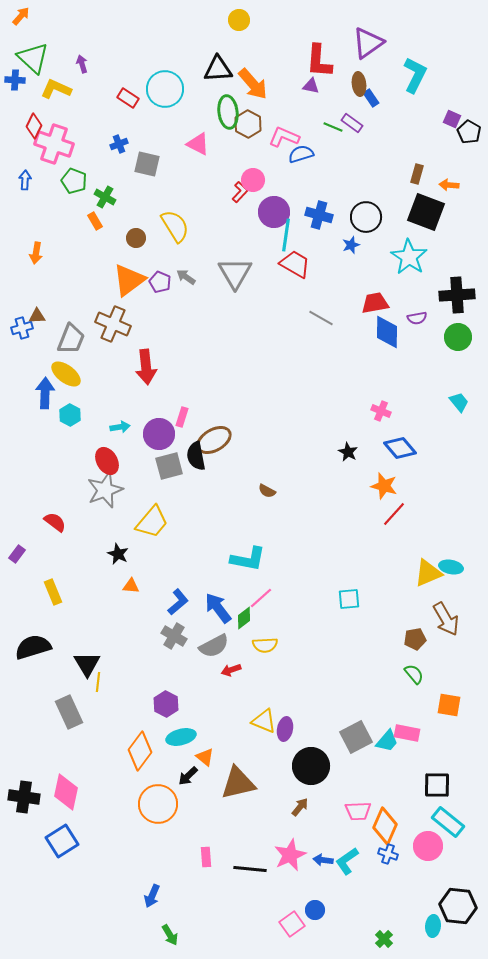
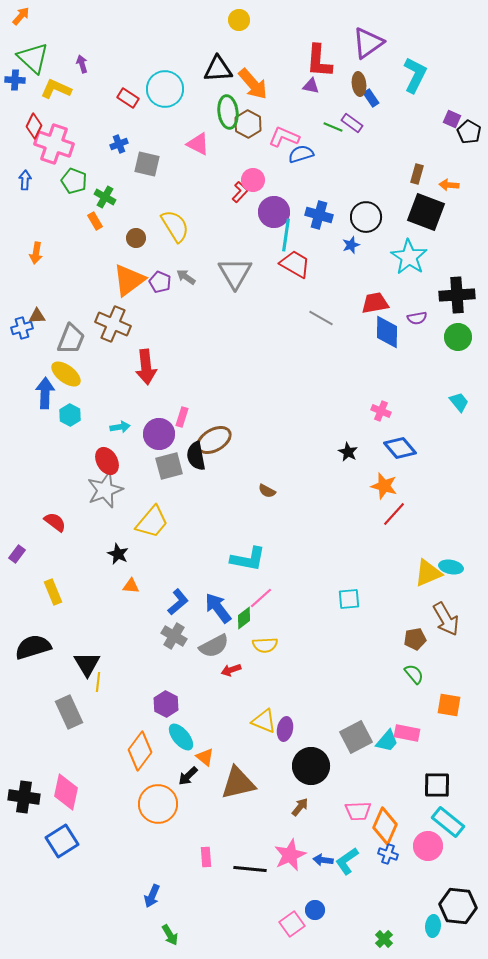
cyan ellipse at (181, 737): rotated 64 degrees clockwise
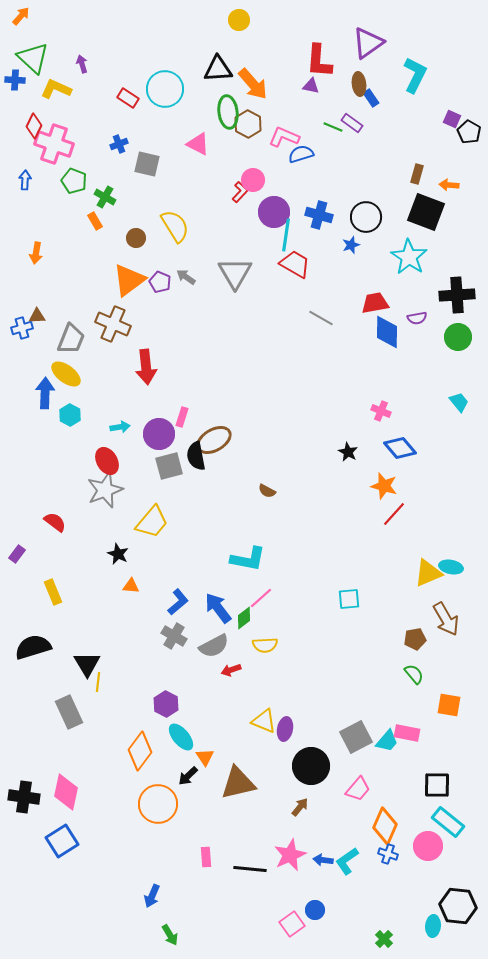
orange triangle at (205, 757): rotated 18 degrees clockwise
pink trapezoid at (358, 811): moved 22 px up; rotated 48 degrees counterclockwise
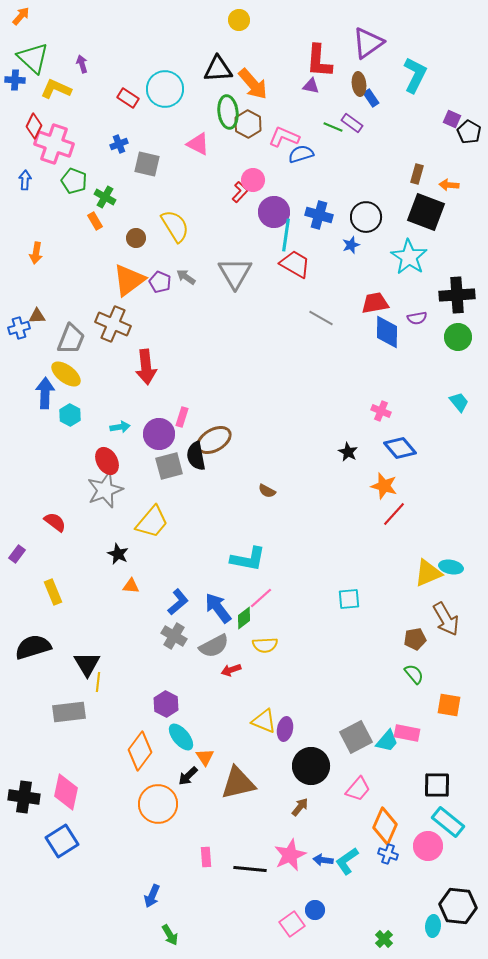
blue cross at (22, 328): moved 3 px left
gray rectangle at (69, 712): rotated 72 degrees counterclockwise
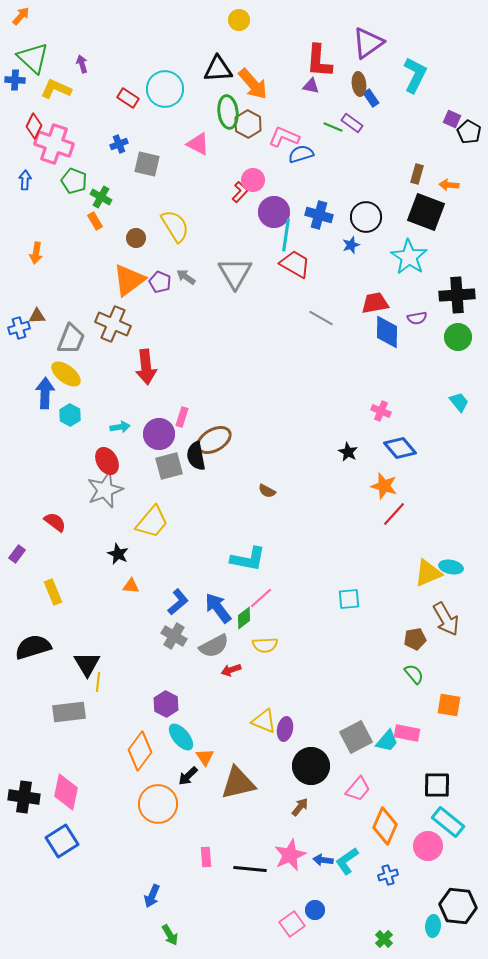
green cross at (105, 197): moved 4 px left
blue cross at (388, 854): moved 21 px down; rotated 36 degrees counterclockwise
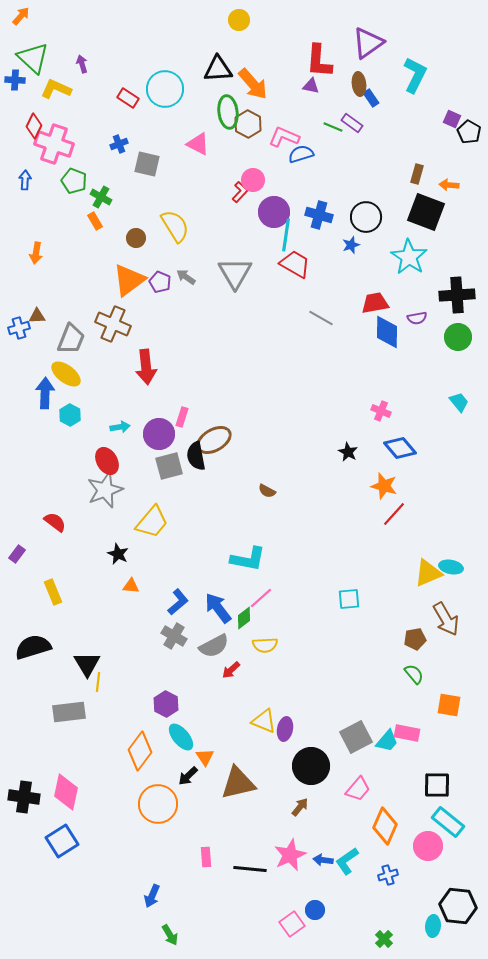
red arrow at (231, 670): rotated 24 degrees counterclockwise
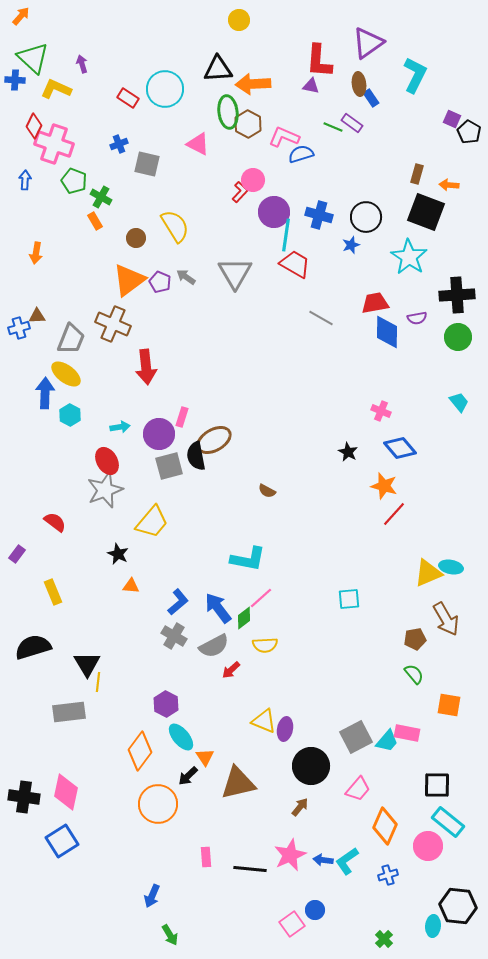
orange arrow at (253, 84): rotated 128 degrees clockwise
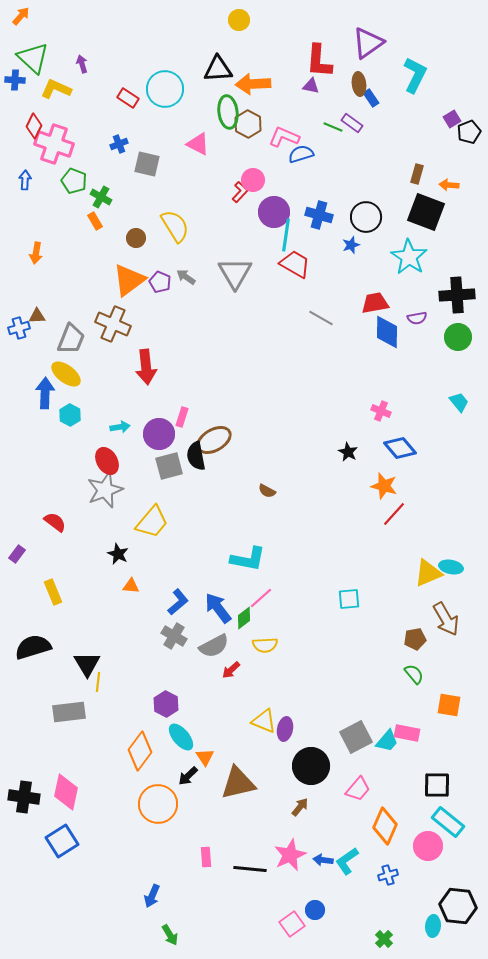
purple square at (452, 119): rotated 36 degrees clockwise
black pentagon at (469, 132): rotated 20 degrees clockwise
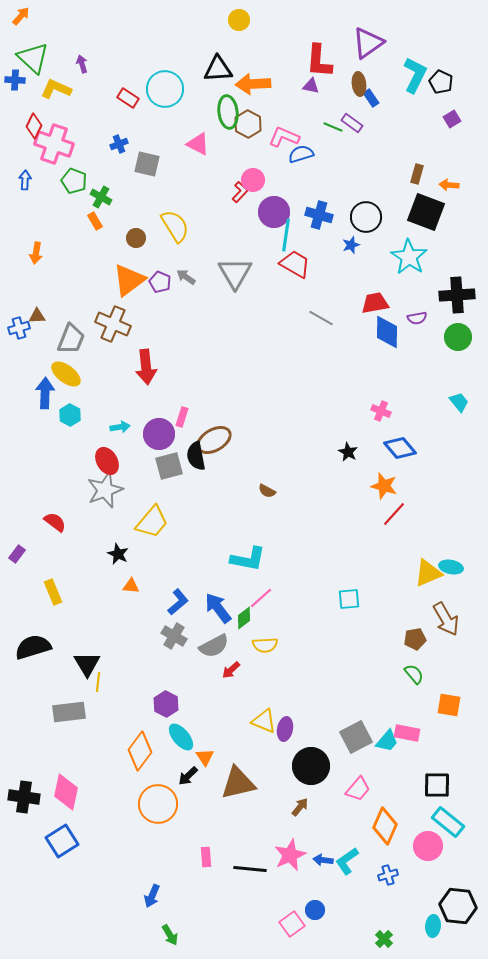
black pentagon at (469, 132): moved 28 px left, 50 px up; rotated 25 degrees counterclockwise
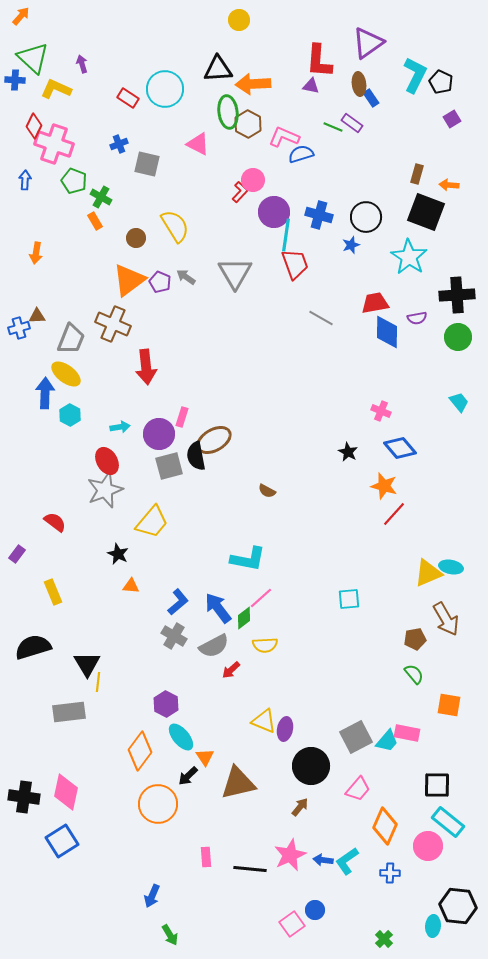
red trapezoid at (295, 264): rotated 40 degrees clockwise
blue cross at (388, 875): moved 2 px right, 2 px up; rotated 18 degrees clockwise
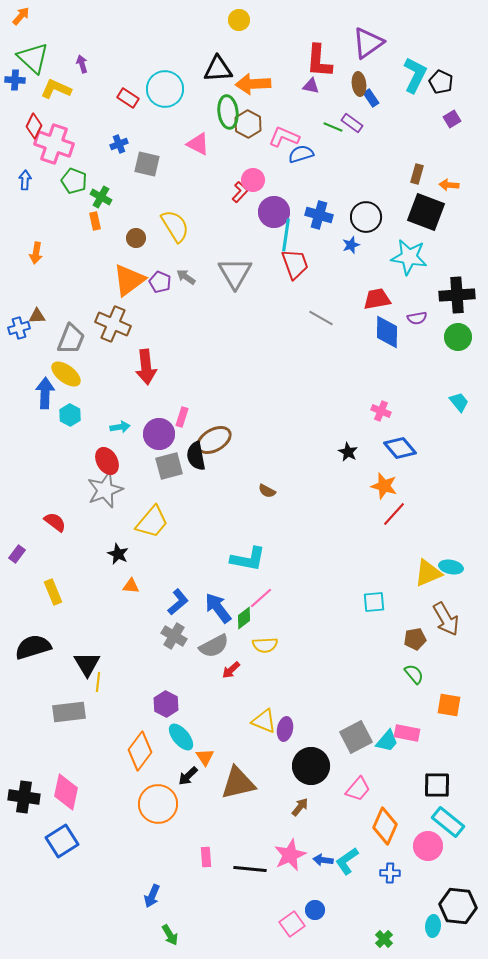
orange rectangle at (95, 221): rotated 18 degrees clockwise
cyan star at (409, 257): rotated 24 degrees counterclockwise
red trapezoid at (375, 303): moved 2 px right, 4 px up
cyan square at (349, 599): moved 25 px right, 3 px down
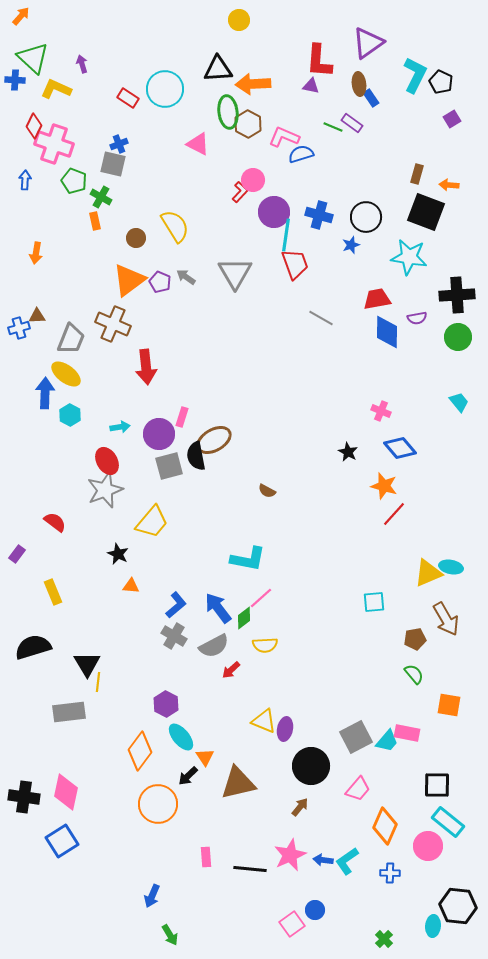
gray square at (147, 164): moved 34 px left
blue L-shape at (178, 602): moved 2 px left, 3 px down
